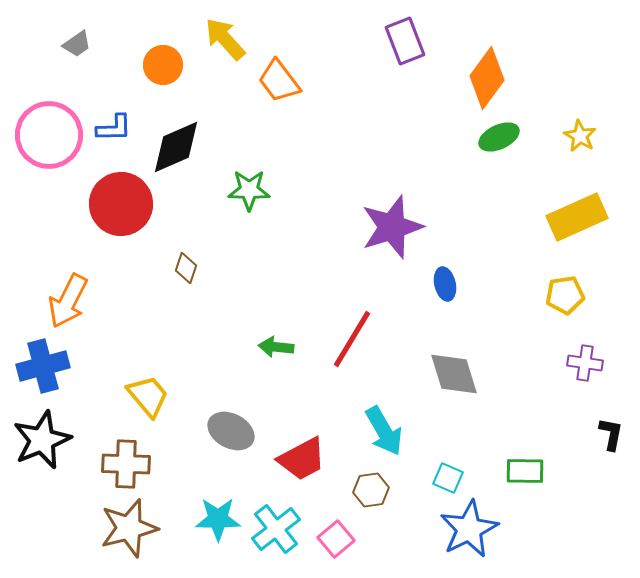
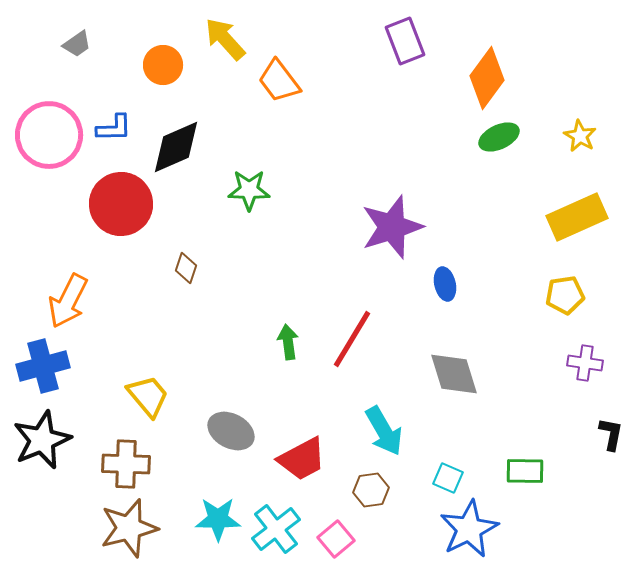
green arrow: moved 12 px right, 5 px up; rotated 76 degrees clockwise
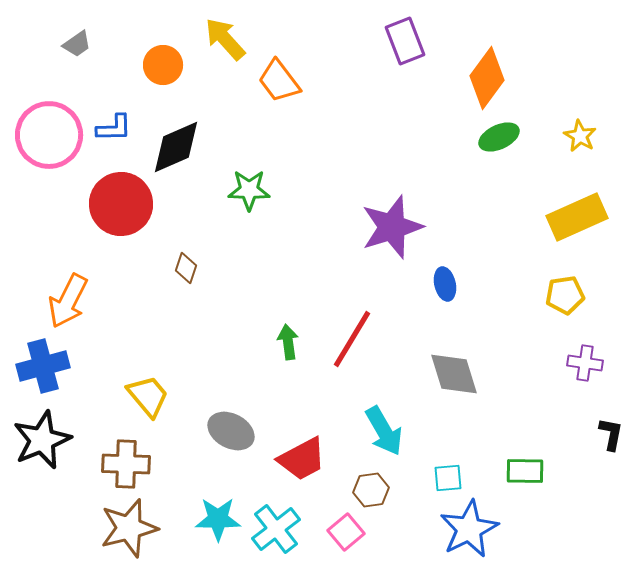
cyan square: rotated 28 degrees counterclockwise
pink square: moved 10 px right, 7 px up
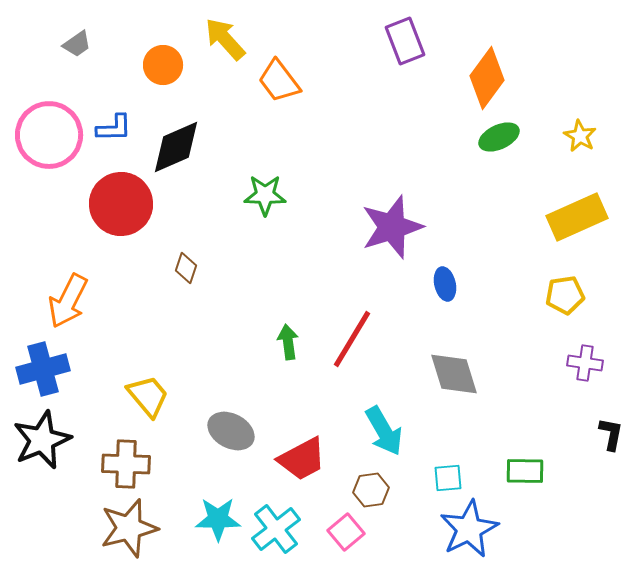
green star: moved 16 px right, 5 px down
blue cross: moved 3 px down
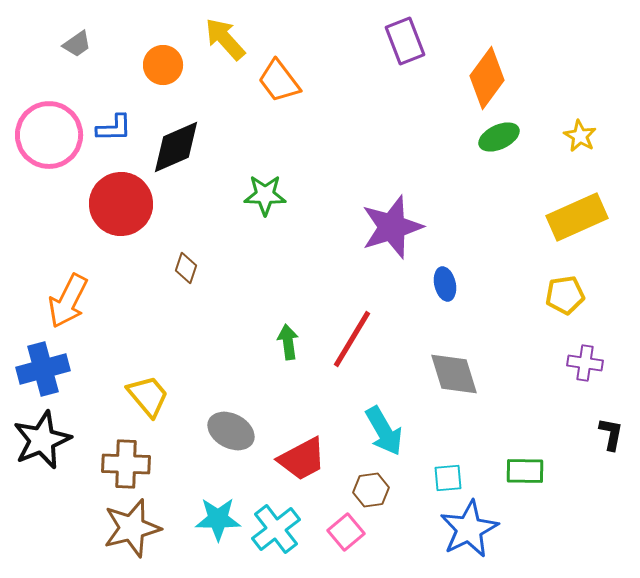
brown star: moved 3 px right
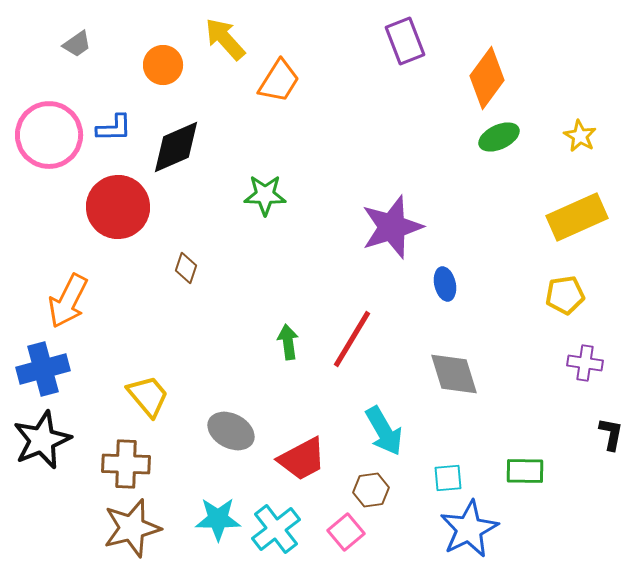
orange trapezoid: rotated 111 degrees counterclockwise
red circle: moved 3 px left, 3 px down
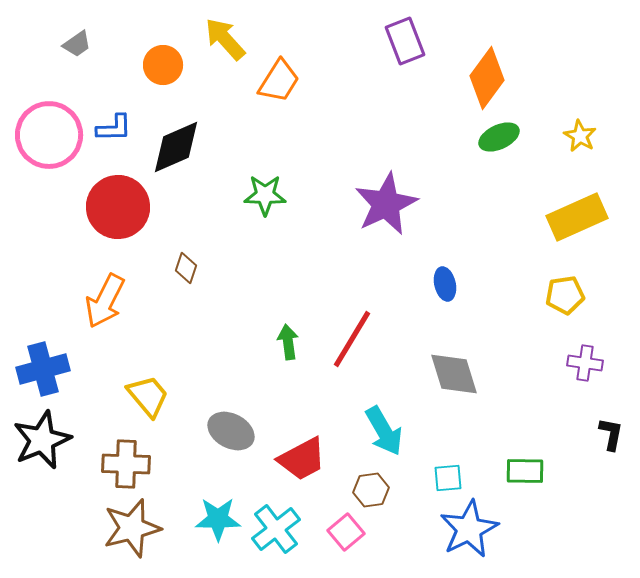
purple star: moved 6 px left, 23 px up; rotated 8 degrees counterclockwise
orange arrow: moved 37 px right
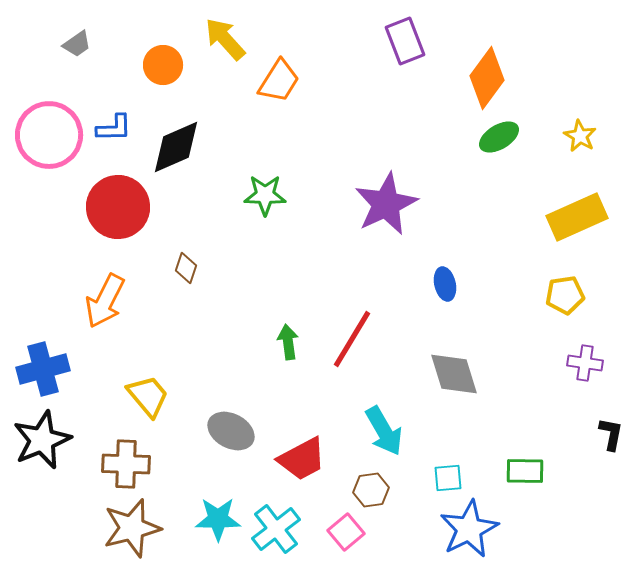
green ellipse: rotated 6 degrees counterclockwise
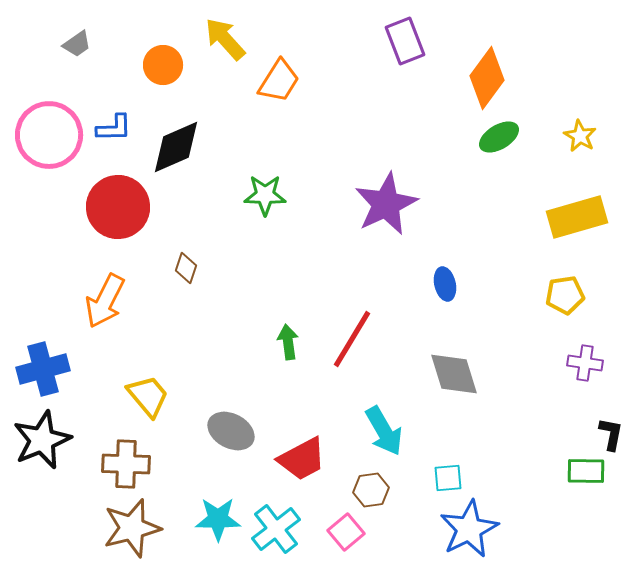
yellow rectangle: rotated 8 degrees clockwise
green rectangle: moved 61 px right
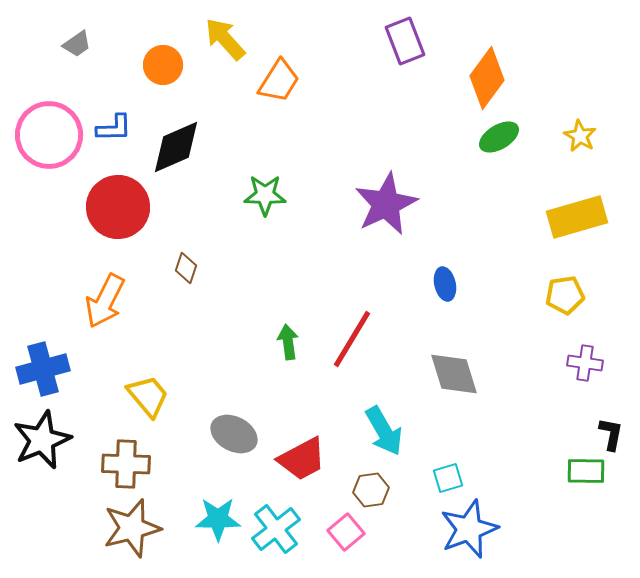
gray ellipse: moved 3 px right, 3 px down
cyan square: rotated 12 degrees counterclockwise
blue star: rotated 6 degrees clockwise
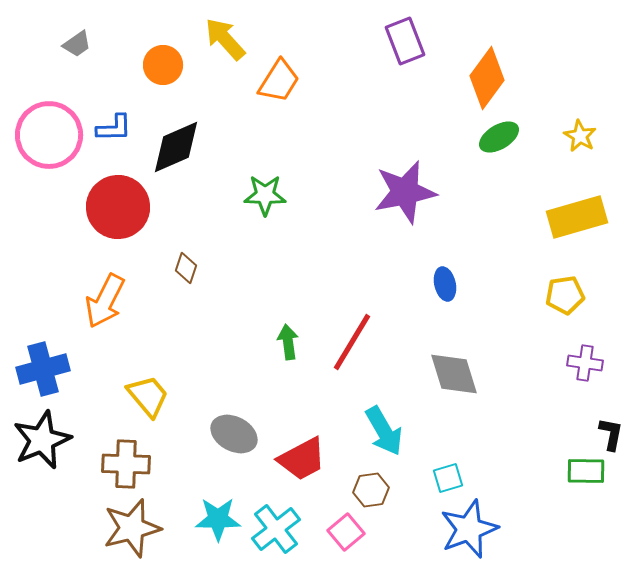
purple star: moved 19 px right, 12 px up; rotated 14 degrees clockwise
red line: moved 3 px down
